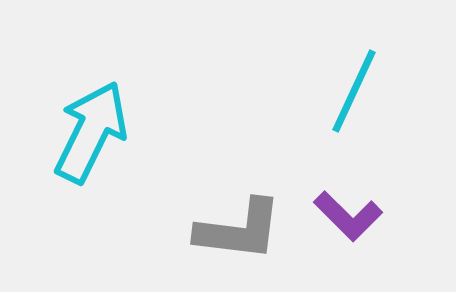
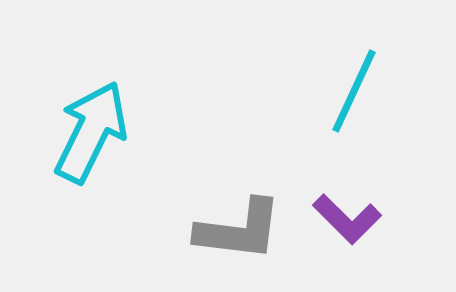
purple L-shape: moved 1 px left, 3 px down
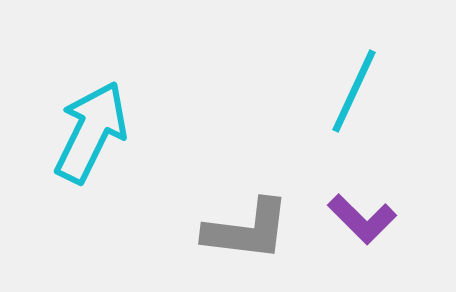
purple L-shape: moved 15 px right
gray L-shape: moved 8 px right
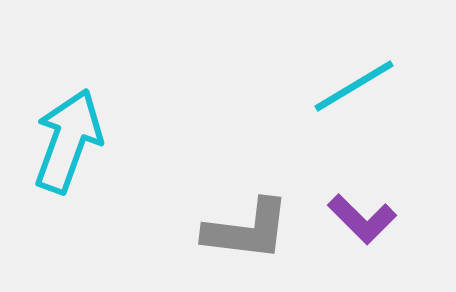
cyan line: moved 5 px up; rotated 34 degrees clockwise
cyan arrow: moved 23 px left, 9 px down; rotated 6 degrees counterclockwise
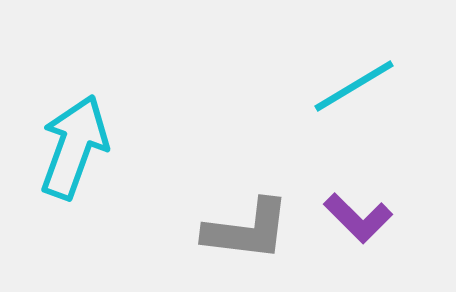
cyan arrow: moved 6 px right, 6 px down
purple L-shape: moved 4 px left, 1 px up
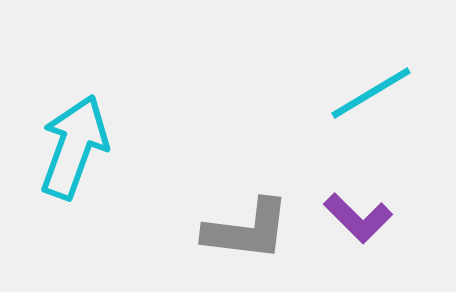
cyan line: moved 17 px right, 7 px down
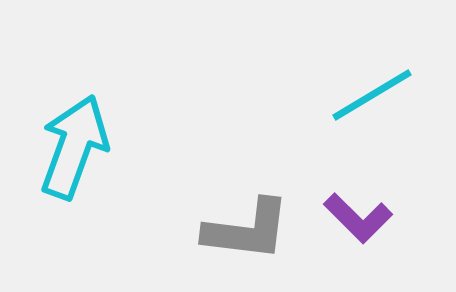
cyan line: moved 1 px right, 2 px down
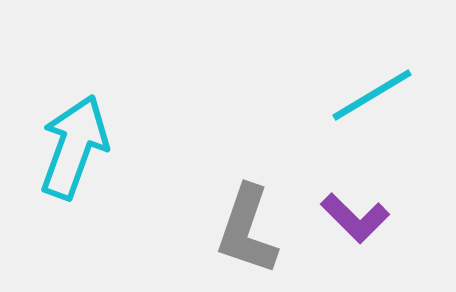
purple L-shape: moved 3 px left
gray L-shape: rotated 102 degrees clockwise
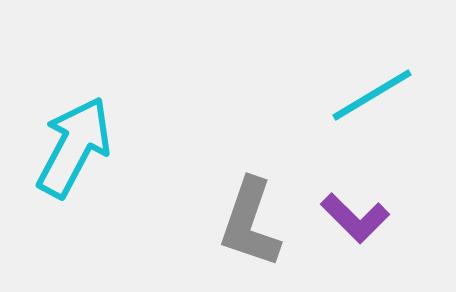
cyan arrow: rotated 8 degrees clockwise
gray L-shape: moved 3 px right, 7 px up
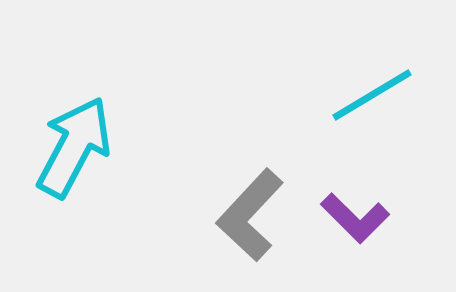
gray L-shape: moved 8 px up; rotated 24 degrees clockwise
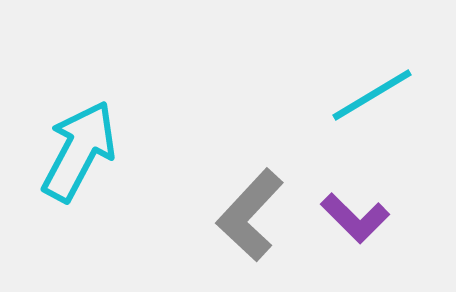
cyan arrow: moved 5 px right, 4 px down
